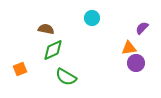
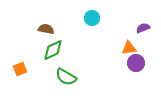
purple semicircle: moved 1 px right; rotated 24 degrees clockwise
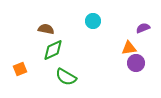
cyan circle: moved 1 px right, 3 px down
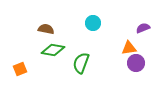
cyan circle: moved 2 px down
green diamond: rotated 35 degrees clockwise
green semicircle: moved 15 px right, 14 px up; rotated 80 degrees clockwise
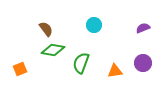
cyan circle: moved 1 px right, 2 px down
brown semicircle: rotated 42 degrees clockwise
orange triangle: moved 14 px left, 23 px down
purple circle: moved 7 px right
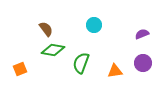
purple semicircle: moved 1 px left, 6 px down
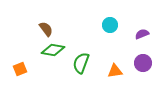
cyan circle: moved 16 px right
